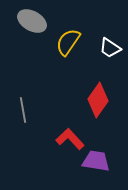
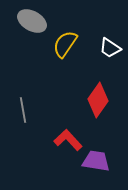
yellow semicircle: moved 3 px left, 2 px down
red L-shape: moved 2 px left, 1 px down
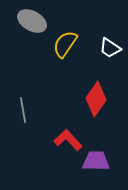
red diamond: moved 2 px left, 1 px up
purple trapezoid: rotated 8 degrees counterclockwise
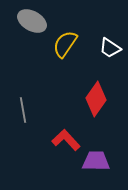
red L-shape: moved 2 px left
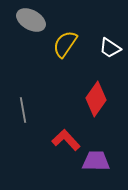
gray ellipse: moved 1 px left, 1 px up
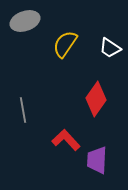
gray ellipse: moved 6 px left, 1 px down; rotated 48 degrees counterclockwise
purple trapezoid: moved 1 px right, 1 px up; rotated 88 degrees counterclockwise
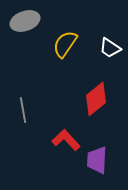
red diamond: rotated 16 degrees clockwise
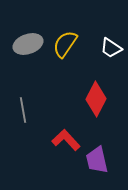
gray ellipse: moved 3 px right, 23 px down
white trapezoid: moved 1 px right
red diamond: rotated 24 degrees counterclockwise
purple trapezoid: rotated 16 degrees counterclockwise
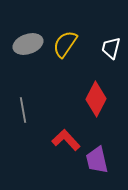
white trapezoid: rotated 70 degrees clockwise
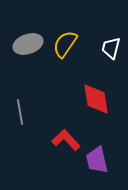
red diamond: rotated 36 degrees counterclockwise
gray line: moved 3 px left, 2 px down
